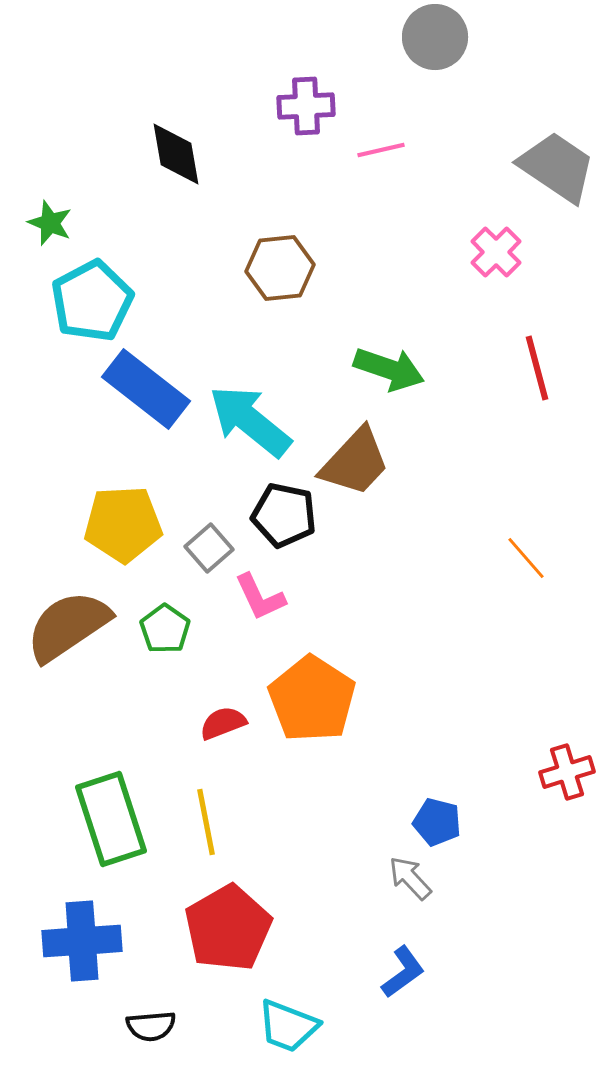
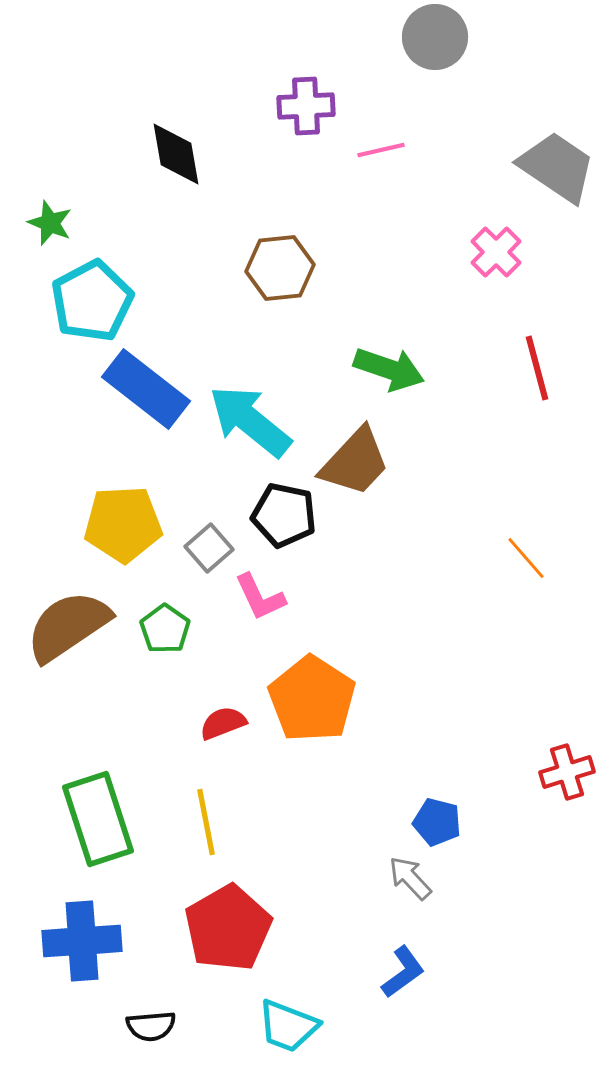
green rectangle: moved 13 px left
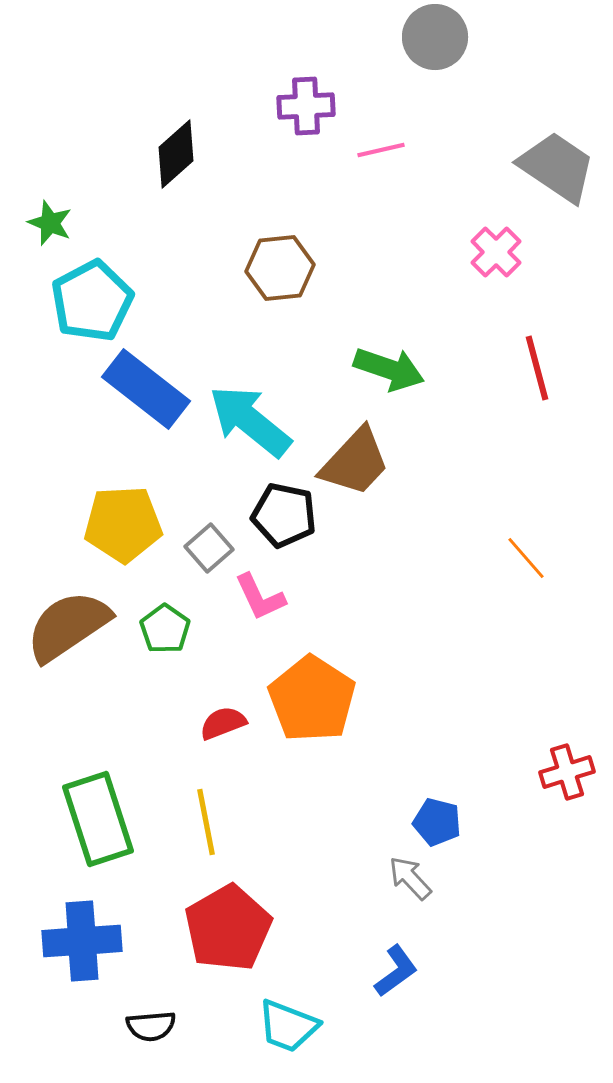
black diamond: rotated 58 degrees clockwise
blue L-shape: moved 7 px left, 1 px up
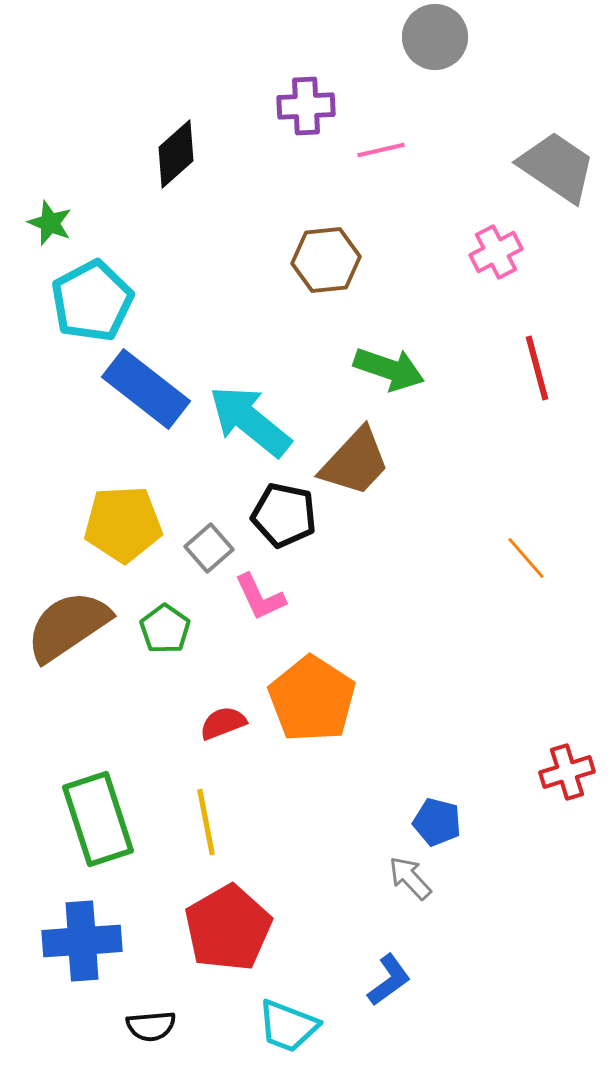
pink cross: rotated 18 degrees clockwise
brown hexagon: moved 46 px right, 8 px up
blue L-shape: moved 7 px left, 9 px down
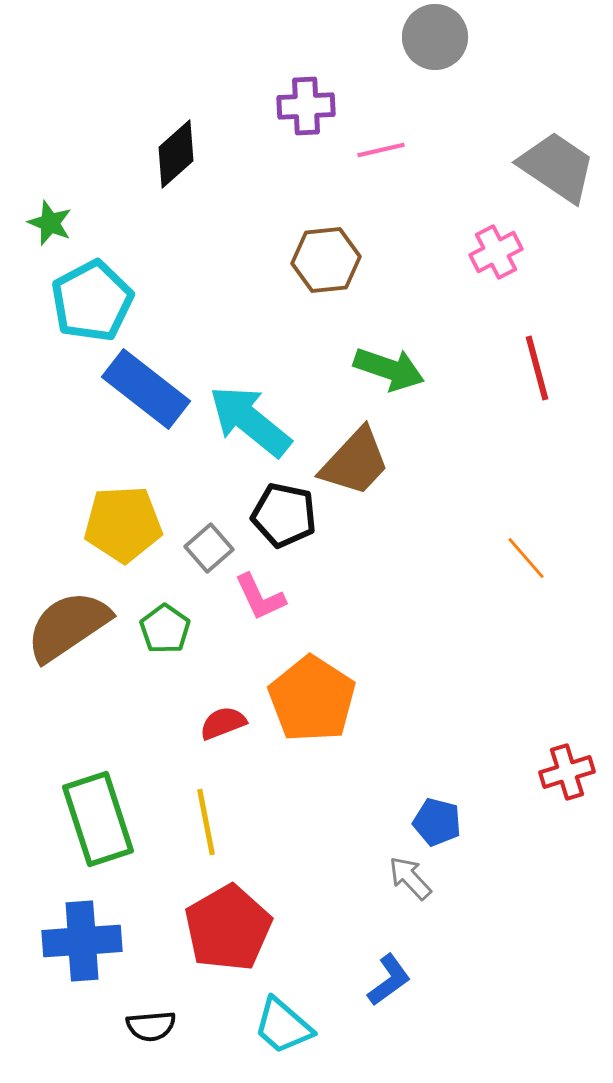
cyan trapezoid: moved 5 px left; rotated 20 degrees clockwise
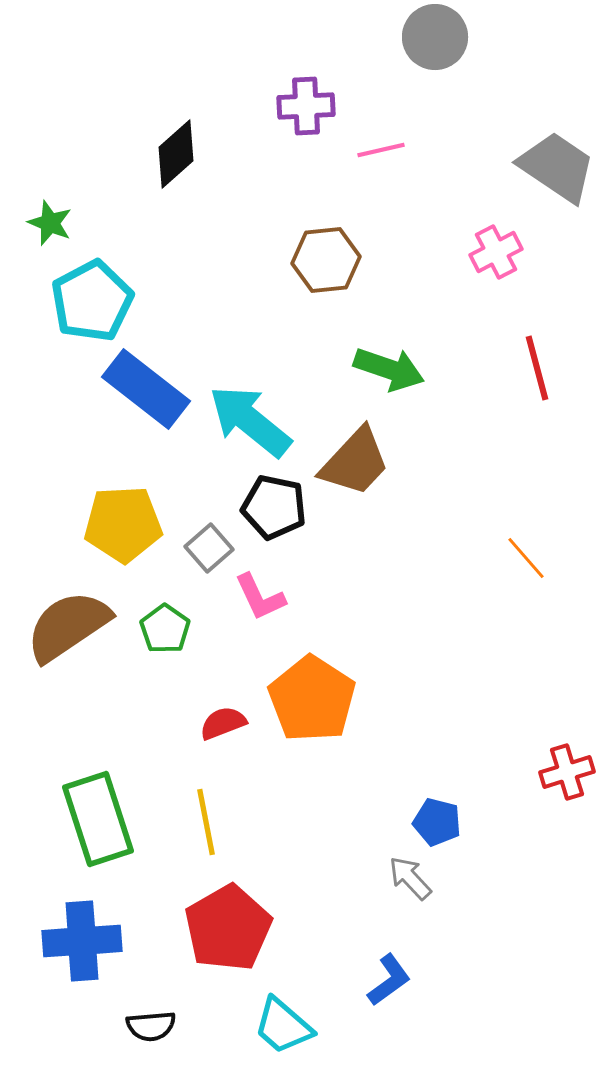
black pentagon: moved 10 px left, 8 px up
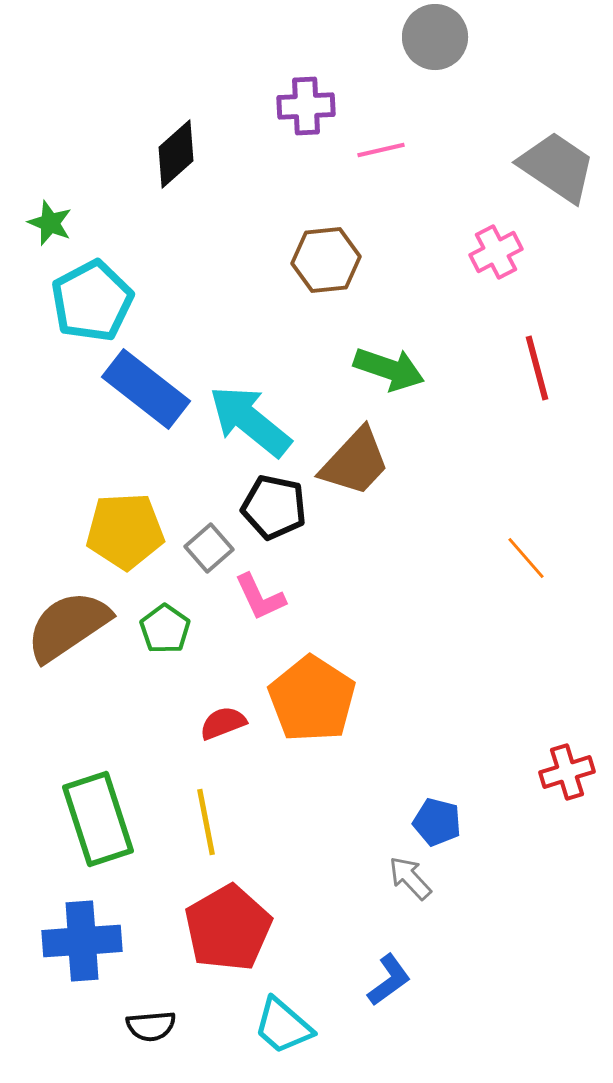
yellow pentagon: moved 2 px right, 7 px down
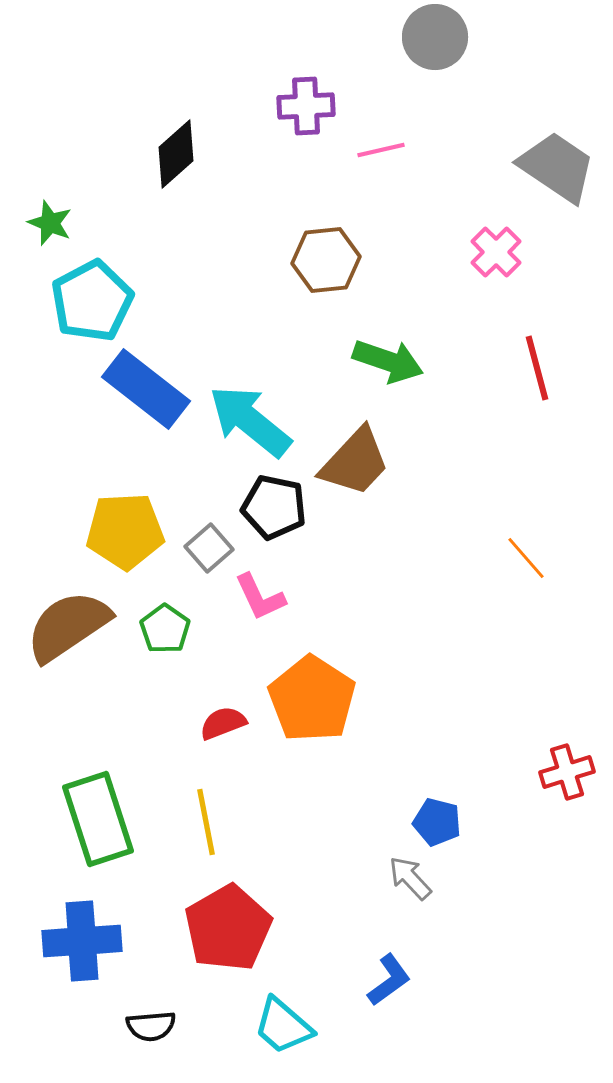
pink cross: rotated 18 degrees counterclockwise
green arrow: moved 1 px left, 8 px up
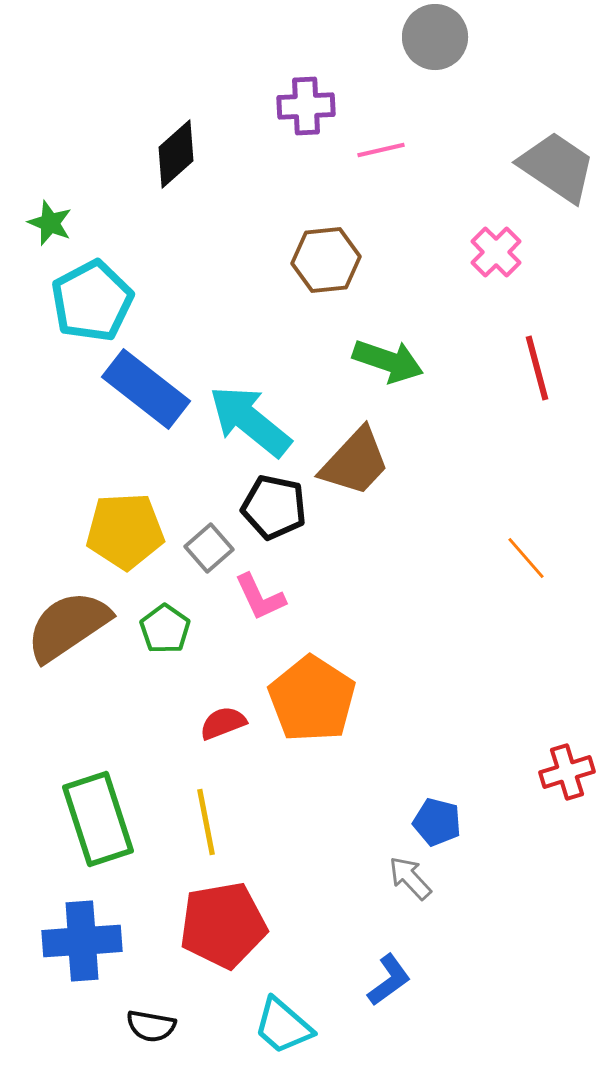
red pentagon: moved 5 px left, 3 px up; rotated 20 degrees clockwise
black semicircle: rotated 15 degrees clockwise
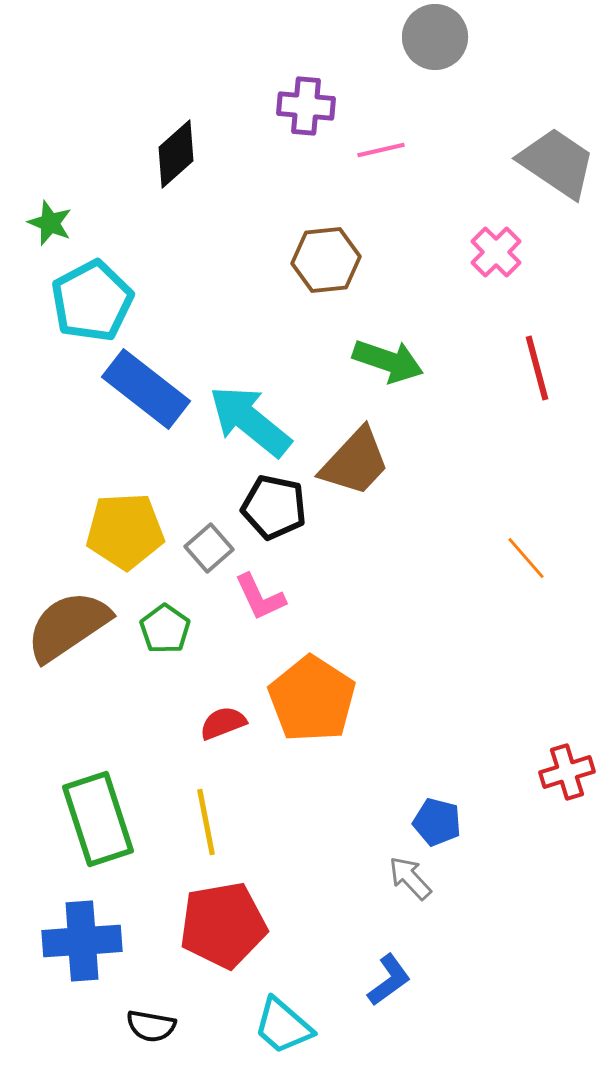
purple cross: rotated 8 degrees clockwise
gray trapezoid: moved 4 px up
